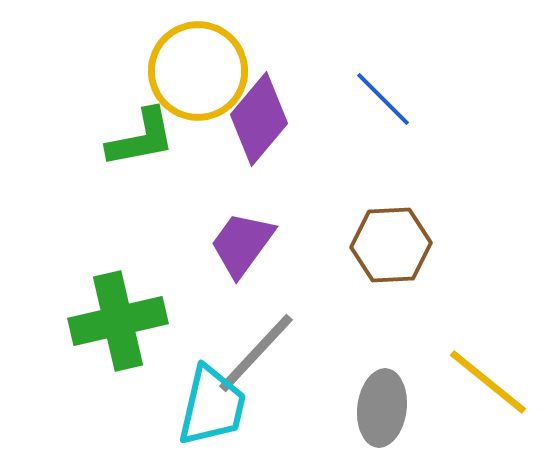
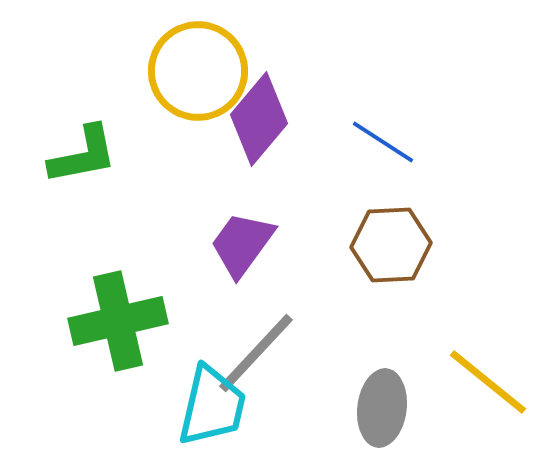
blue line: moved 43 px down; rotated 12 degrees counterclockwise
green L-shape: moved 58 px left, 17 px down
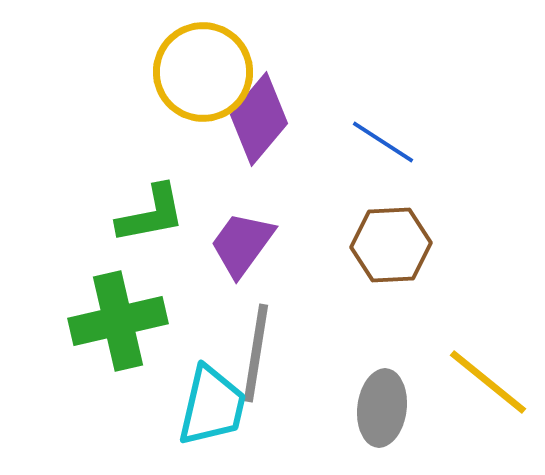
yellow circle: moved 5 px right, 1 px down
green L-shape: moved 68 px right, 59 px down
gray line: rotated 34 degrees counterclockwise
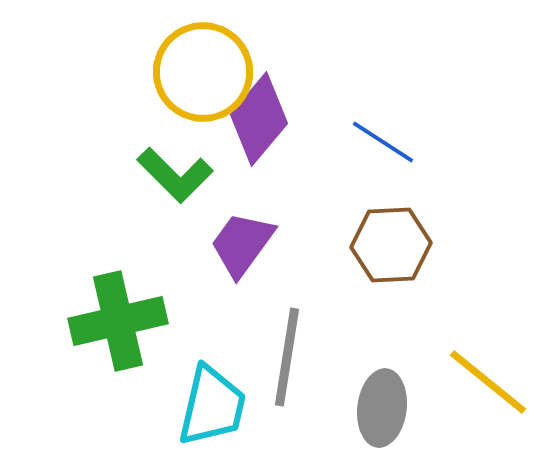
green L-shape: moved 24 px right, 39 px up; rotated 56 degrees clockwise
gray line: moved 31 px right, 4 px down
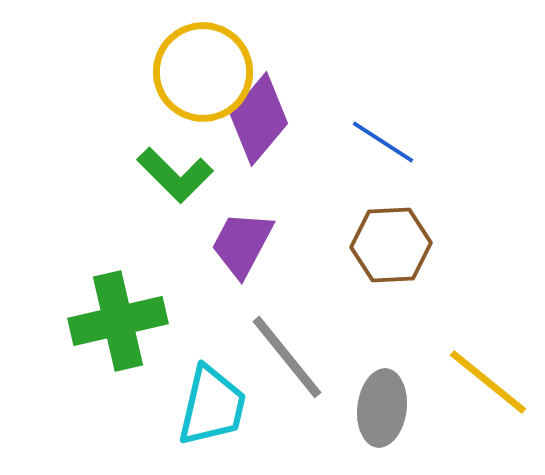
purple trapezoid: rotated 8 degrees counterclockwise
gray line: rotated 48 degrees counterclockwise
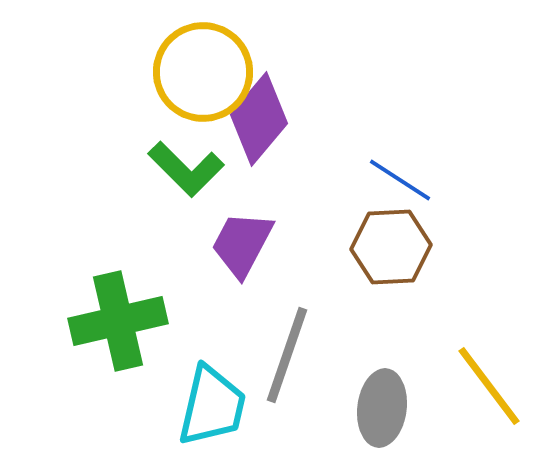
blue line: moved 17 px right, 38 px down
green L-shape: moved 11 px right, 6 px up
brown hexagon: moved 2 px down
gray line: moved 2 px up; rotated 58 degrees clockwise
yellow line: moved 1 px right, 4 px down; rotated 14 degrees clockwise
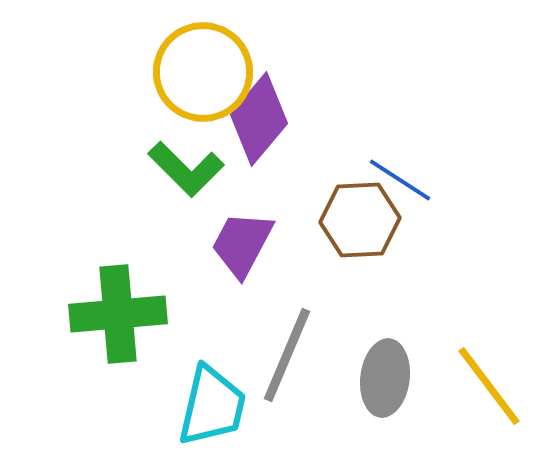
brown hexagon: moved 31 px left, 27 px up
green cross: moved 7 px up; rotated 8 degrees clockwise
gray line: rotated 4 degrees clockwise
gray ellipse: moved 3 px right, 30 px up
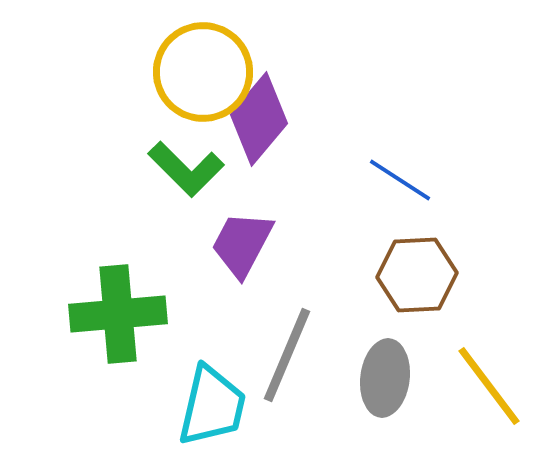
brown hexagon: moved 57 px right, 55 px down
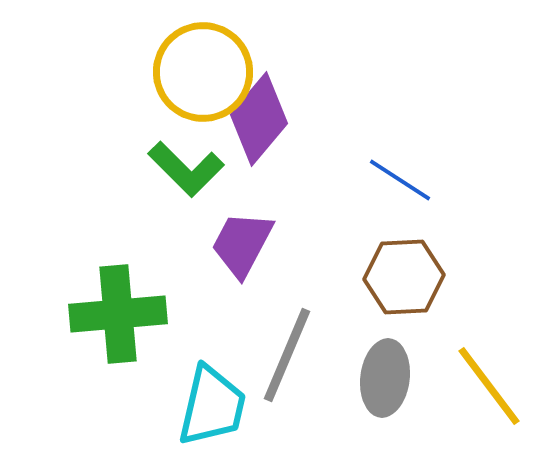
brown hexagon: moved 13 px left, 2 px down
